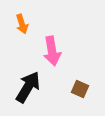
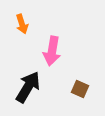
pink arrow: rotated 20 degrees clockwise
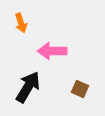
orange arrow: moved 1 px left, 1 px up
pink arrow: rotated 80 degrees clockwise
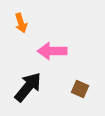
black arrow: rotated 8 degrees clockwise
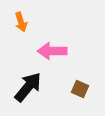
orange arrow: moved 1 px up
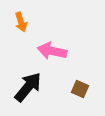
pink arrow: rotated 12 degrees clockwise
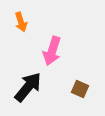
pink arrow: rotated 84 degrees counterclockwise
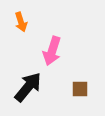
brown square: rotated 24 degrees counterclockwise
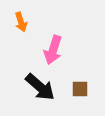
pink arrow: moved 1 px right, 1 px up
black arrow: moved 12 px right; rotated 92 degrees clockwise
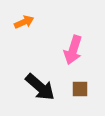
orange arrow: moved 3 px right; rotated 96 degrees counterclockwise
pink arrow: moved 20 px right
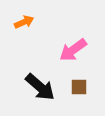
pink arrow: rotated 36 degrees clockwise
brown square: moved 1 px left, 2 px up
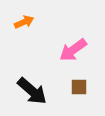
black arrow: moved 8 px left, 4 px down
